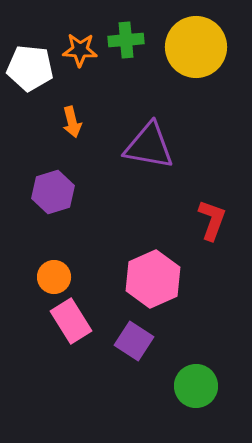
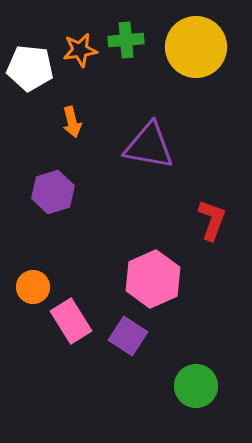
orange star: rotated 12 degrees counterclockwise
orange circle: moved 21 px left, 10 px down
purple square: moved 6 px left, 5 px up
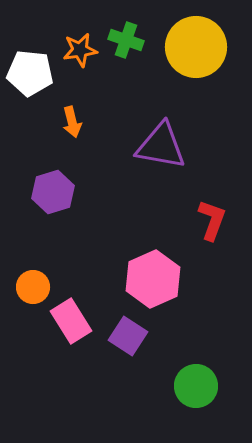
green cross: rotated 24 degrees clockwise
white pentagon: moved 5 px down
purple triangle: moved 12 px right
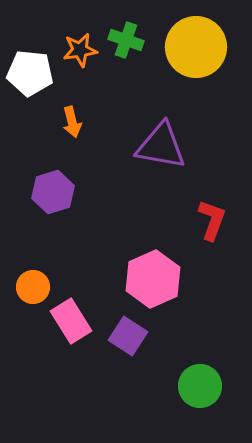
green circle: moved 4 px right
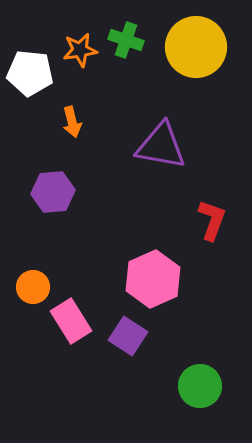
purple hexagon: rotated 12 degrees clockwise
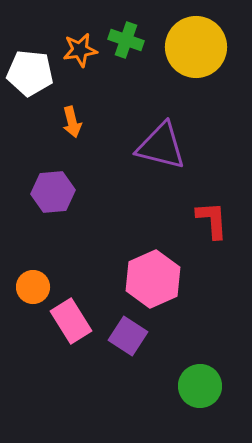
purple triangle: rotated 4 degrees clockwise
red L-shape: rotated 24 degrees counterclockwise
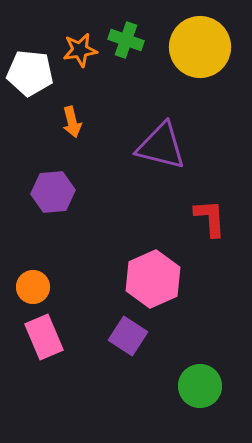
yellow circle: moved 4 px right
red L-shape: moved 2 px left, 2 px up
pink rectangle: moved 27 px left, 16 px down; rotated 9 degrees clockwise
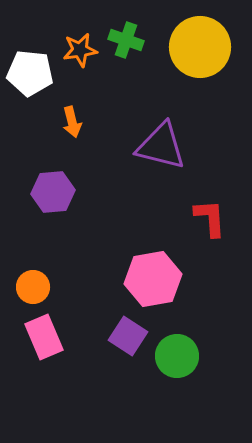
pink hexagon: rotated 14 degrees clockwise
green circle: moved 23 px left, 30 px up
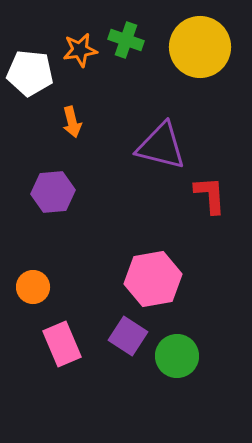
red L-shape: moved 23 px up
pink rectangle: moved 18 px right, 7 px down
